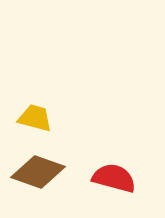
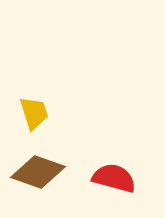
yellow trapezoid: moved 1 px left, 5 px up; rotated 57 degrees clockwise
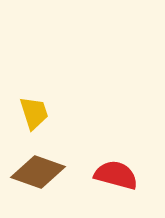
red semicircle: moved 2 px right, 3 px up
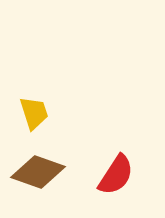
red semicircle: rotated 108 degrees clockwise
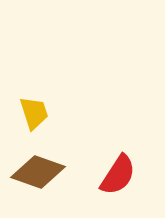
red semicircle: moved 2 px right
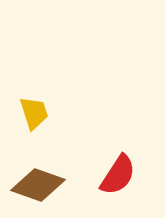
brown diamond: moved 13 px down
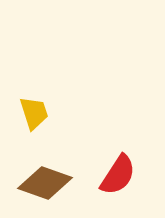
brown diamond: moved 7 px right, 2 px up
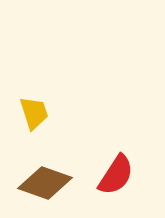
red semicircle: moved 2 px left
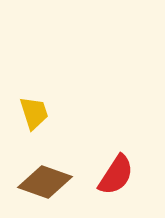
brown diamond: moved 1 px up
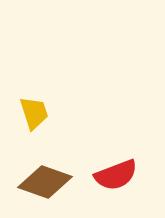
red semicircle: rotated 36 degrees clockwise
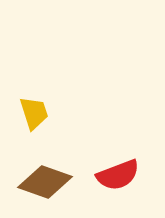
red semicircle: moved 2 px right
